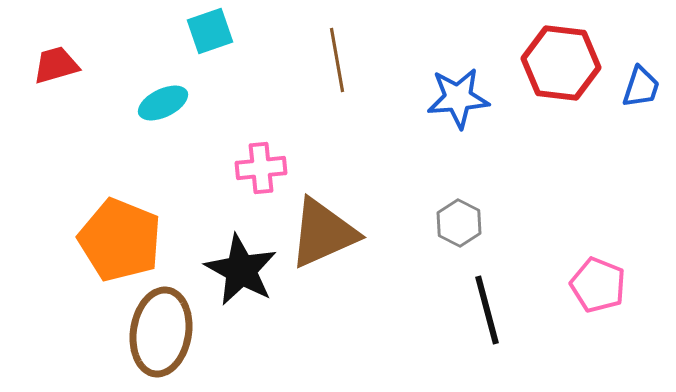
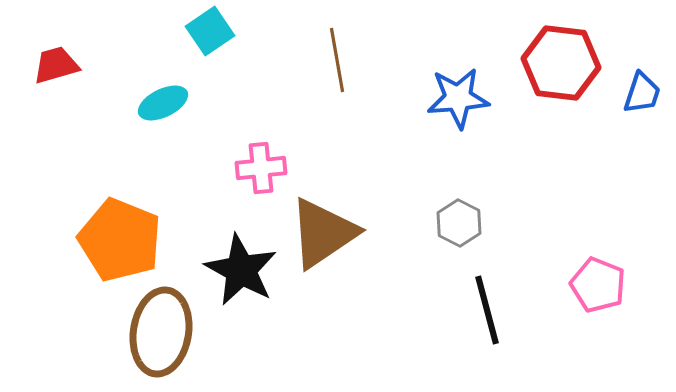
cyan square: rotated 15 degrees counterclockwise
blue trapezoid: moved 1 px right, 6 px down
brown triangle: rotated 10 degrees counterclockwise
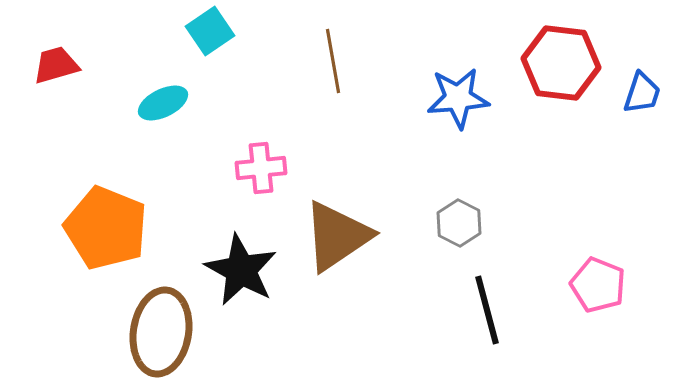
brown line: moved 4 px left, 1 px down
brown triangle: moved 14 px right, 3 px down
orange pentagon: moved 14 px left, 12 px up
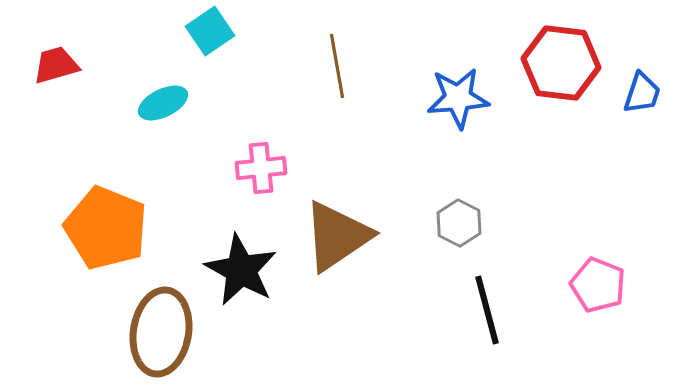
brown line: moved 4 px right, 5 px down
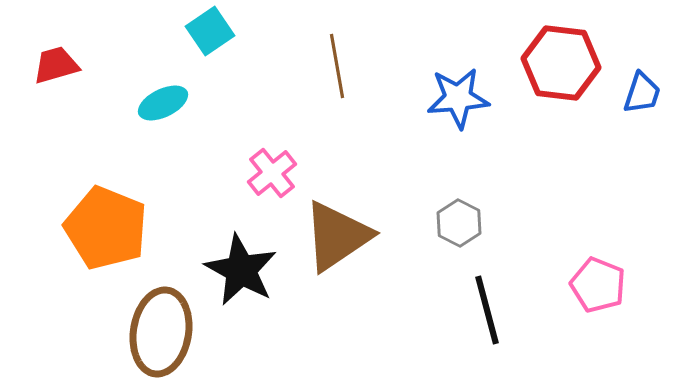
pink cross: moved 11 px right, 5 px down; rotated 33 degrees counterclockwise
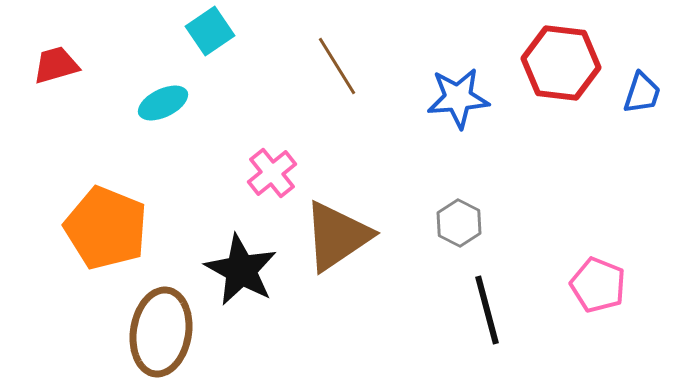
brown line: rotated 22 degrees counterclockwise
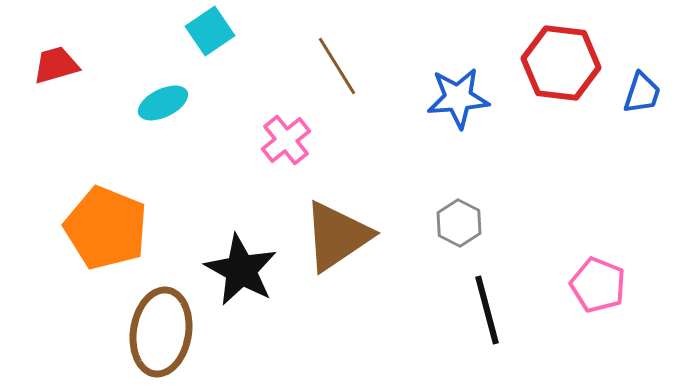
pink cross: moved 14 px right, 33 px up
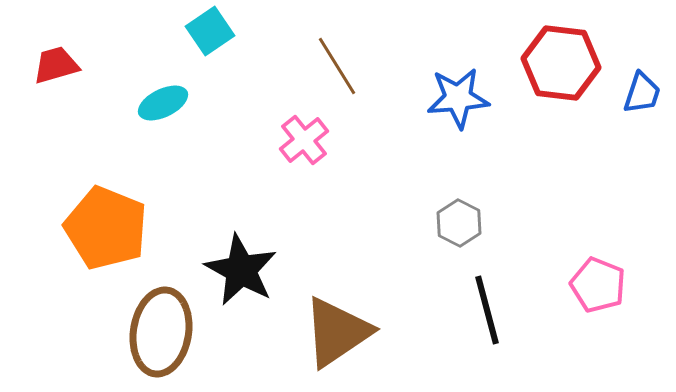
pink cross: moved 18 px right
brown triangle: moved 96 px down
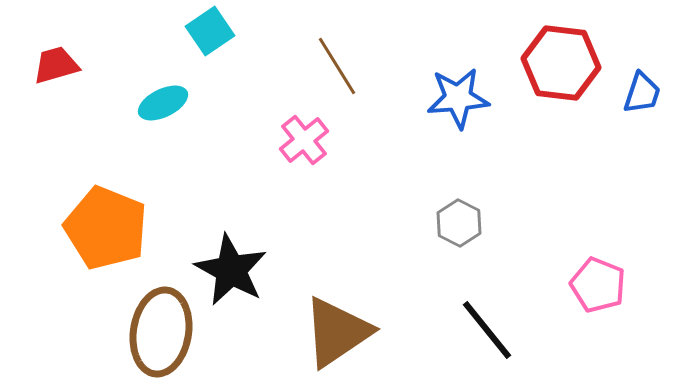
black star: moved 10 px left
black line: moved 20 px down; rotated 24 degrees counterclockwise
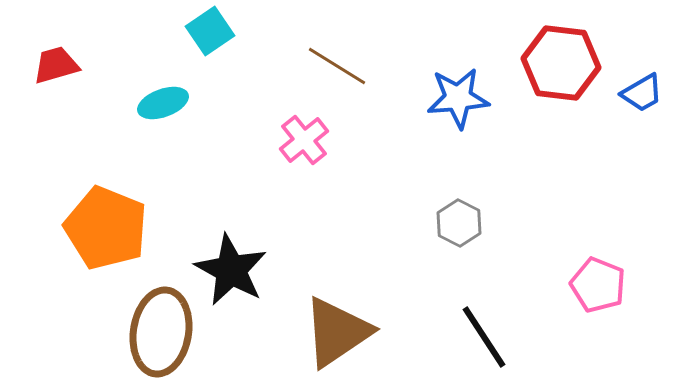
brown line: rotated 26 degrees counterclockwise
blue trapezoid: rotated 42 degrees clockwise
cyan ellipse: rotated 6 degrees clockwise
black line: moved 3 px left, 7 px down; rotated 6 degrees clockwise
